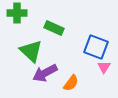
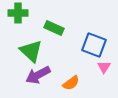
green cross: moved 1 px right
blue square: moved 2 px left, 2 px up
purple arrow: moved 7 px left, 2 px down
orange semicircle: rotated 18 degrees clockwise
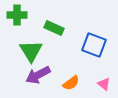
green cross: moved 1 px left, 2 px down
green triangle: rotated 15 degrees clockwise
pink triangle: moved 17 px down; rotated 24 degrees counterclockwise
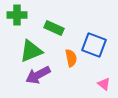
green triangle: rotated 40 degrees clockwise
orange semicircle: moved 25 px up; rotated 66 degrees counterclockwise
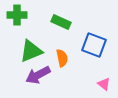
green rectangle: moved 7 px right, 6 px up
orange semicircle: moved 9 px left
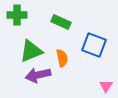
purple arrow: rotated 15 degrees clockwise
pink triangle: moved 2 px right, 2 px down; rotated 24 degrees clockwise
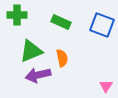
blue square: moved 8 px right, 20 px up
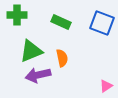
blue square: moved 2 px up
pink triangle: rotated 24 degrees clockwise
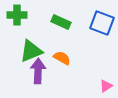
orange semicircle: rotated 48 degrees counterclockwise
purple arrow: moved 4 px up; rotated 105 degrees clockwise
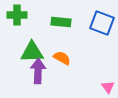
green rectangle: rotated 18 degrees counterclockwise
green triangle: moved 1 px right, 1 px down; rotated 20 degrees clockwise
pink triangle: moved 2 px right, 1 px down; rotated 32 degrees counterclockwise
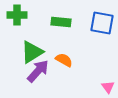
blue square: rotated 10 degrees counterclockwise
green triangle: rotated 30 degrees counterclockwise
orange semicircle: moved 2 px right, 2 px down
purple arrow: rotated 40 degrees clockwise
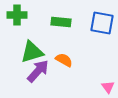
green triangle: rotated 15 degrees clockwise
